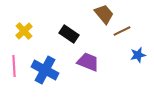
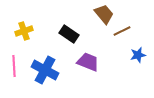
yellow cross: rotated 24 degrees clockwise
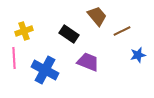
brown trapezoid: moved 7 px left, 2 px down
pink line: moved 8 px up
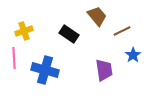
blue star: moved 5 px left; rotated 21 degrees counterclockwise
purple trapezoid: moved 16 px right, 8 px down; rotated 60 degrees clockwise
blue cross: rotated 12 degrees counterclockwise
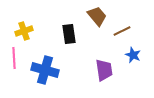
black rectangle: rotated 48 degrees clockwise
blue star: rotated 14 degrees counterclockwise
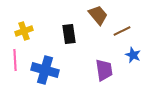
brown trapezoid: moved 1 px right, 1 px up
pink line: moved 1 px right, 2 px down
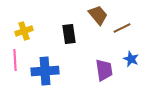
brown line: moved 3 px up
blue star: moved 2 px left, 4 px down
blue cross: moved 1 px down; rotated 20 degrees counterclockwise
